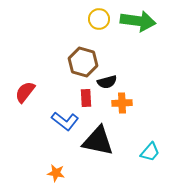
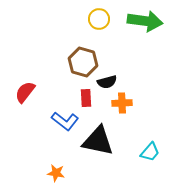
green arrow: moved 7 px right
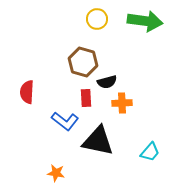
yellow circle: moved 2 px left
red semicircle: moved 2 px right; rotated 35 degrees counterclockwise
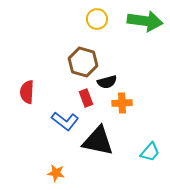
red rectangle: rotated 18 degrees counterclockwise
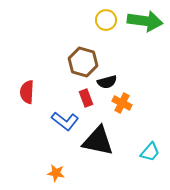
yellow circle: moved 9 px right, 1 px down
orange cross: rotated 30 degrees clockwise
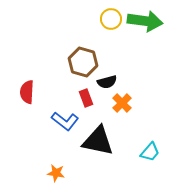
yellow circle: moved 5 px right, 1 px up
orange cross: rotated 18 degrees clockwise
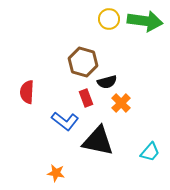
yellow circle: moved 2 px left
orange cross: moved 1 px left
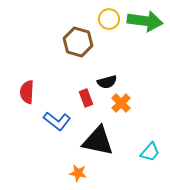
brown hexagon: moved 5 px left, 20 px up
blue L-shape: moved 8 px left
orange star: moved 22 px right
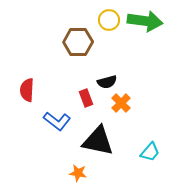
yellow circle: moved 1 px down
brown hexagon: rotated 16 degrees counterclockwise
red semicircle: moved 2 px up
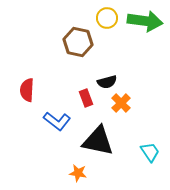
yellow circle: moved 2 px left, 2 px up
brown hexagon: rotated 12 degrees clockwise
cyan trapezoid: rotated 75 degrees counterclockwise
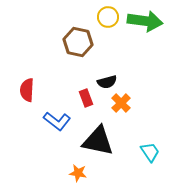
yellow circle: moved 1 px right, 1 px up
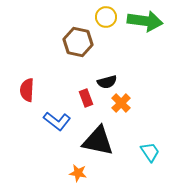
yellow circle: moved 2 px left
